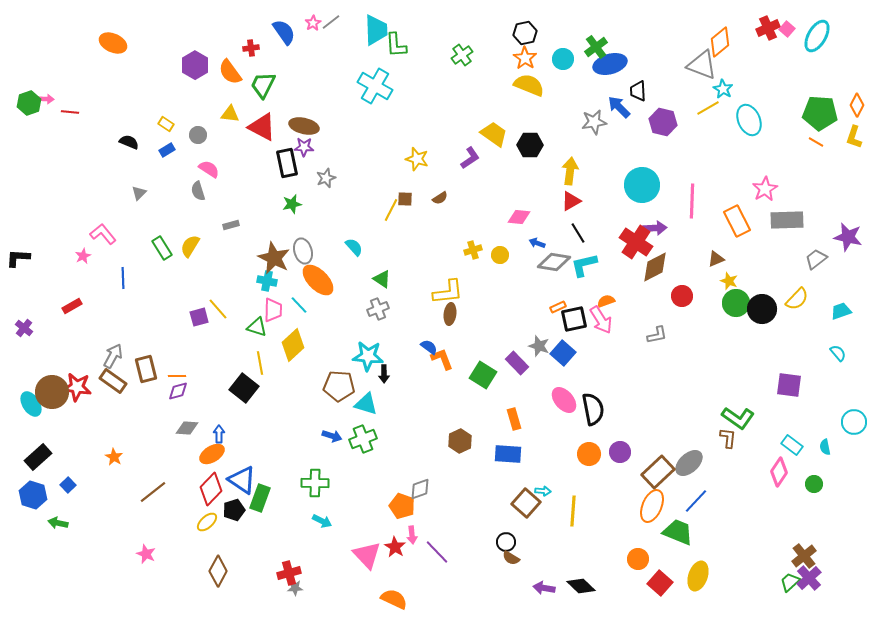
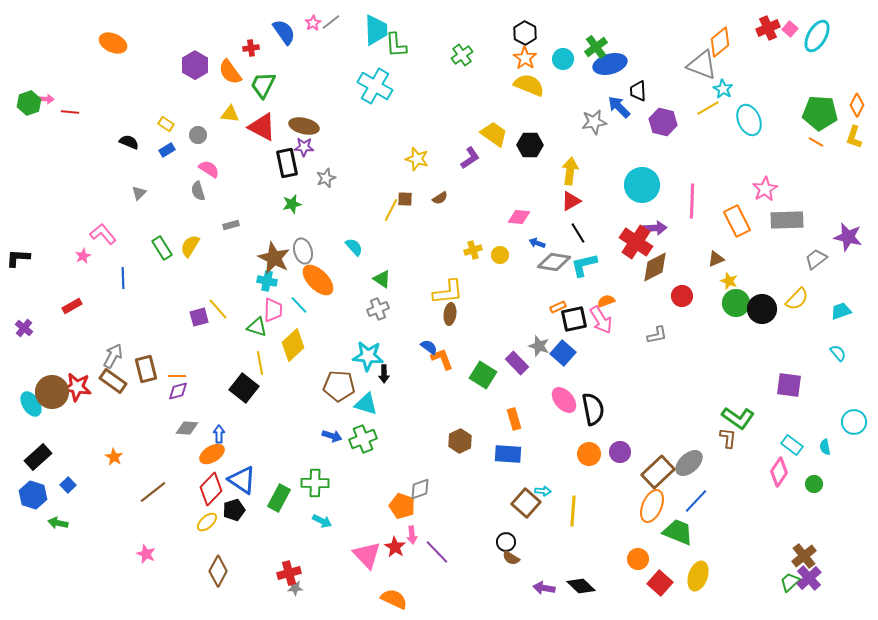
pink square at (787, 29): moved 3 px right
black hexagon at (525, 33): rotated 20 degrees counterclockwise
green rectangle at (260, 498): moved 19 px right; rotated 8 degrees clockwise
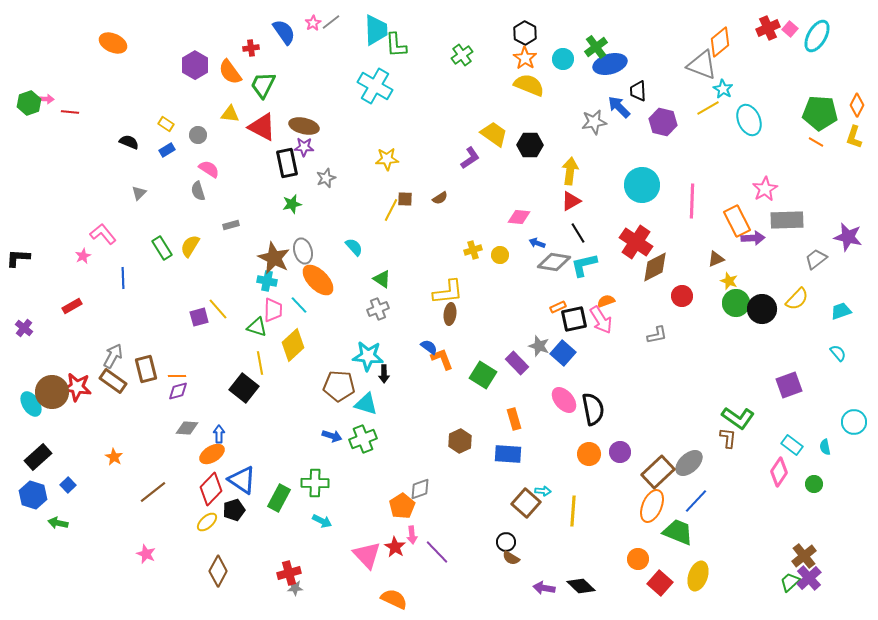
yellow star at (417, 159): moved 30 px left; rotated 20 degrees counterclockwise
purple arrow at (655, 228): moved 98 px right, 10 px down
purple square at (789, 385): rotated 28 degrees counterclockwise
orange pentagon at (402, 506): rotated 20 degrees clockwise
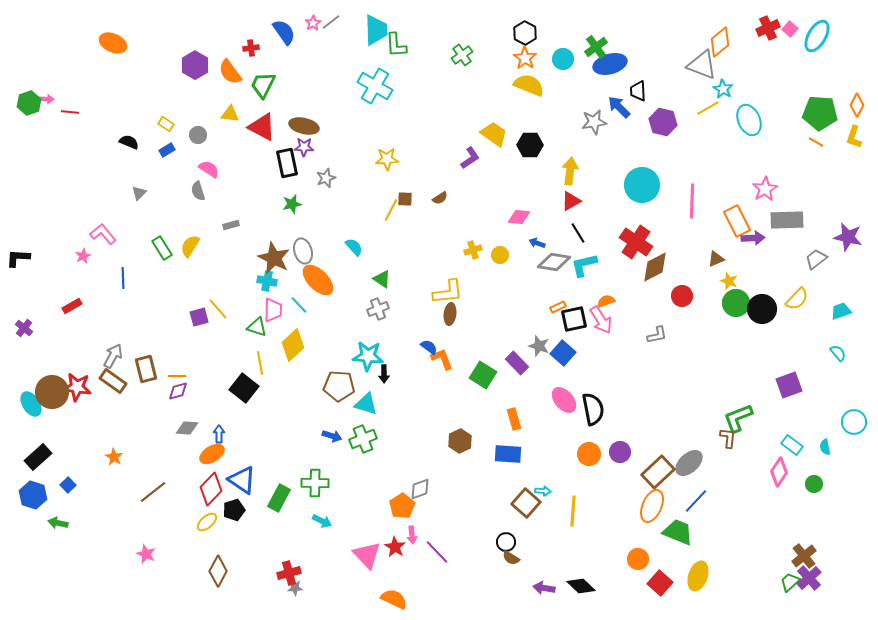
green L-shape at (738, 418): rotated 124 degrees clockwise
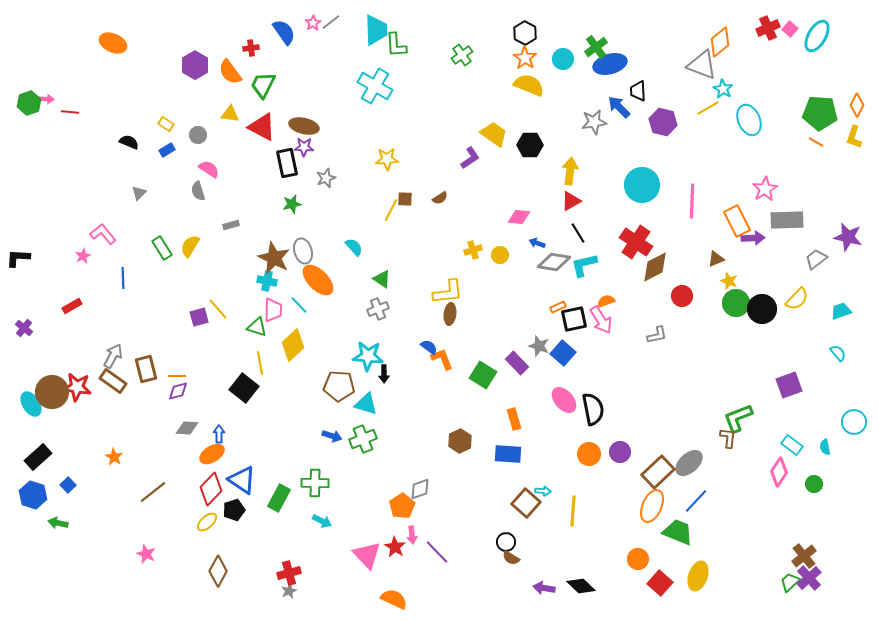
gray star at (295, 588): moved 6 px left, 3 px down; rotated 21 degrees counterclockwise
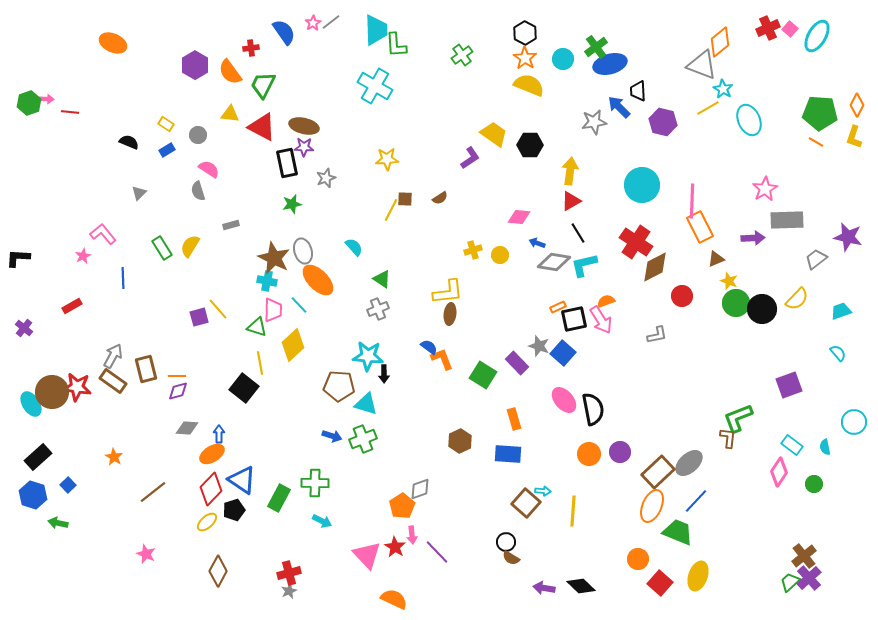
orange rectangle at (737, 221): moved 37 px left, 6 px down
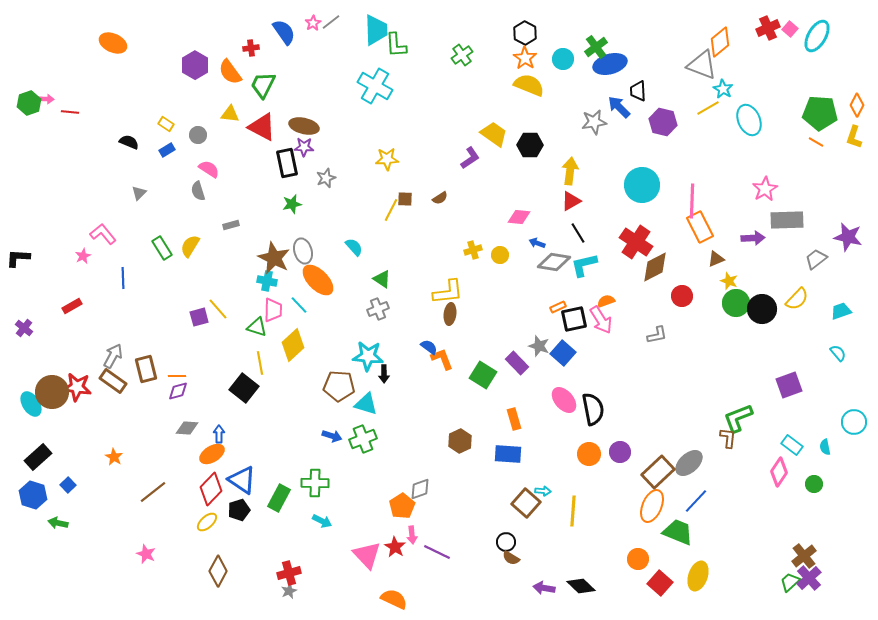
black pentagon at (234, 510): moved 5 px right
purple line at (437, 552): rotated 20 degrees counterclockwise
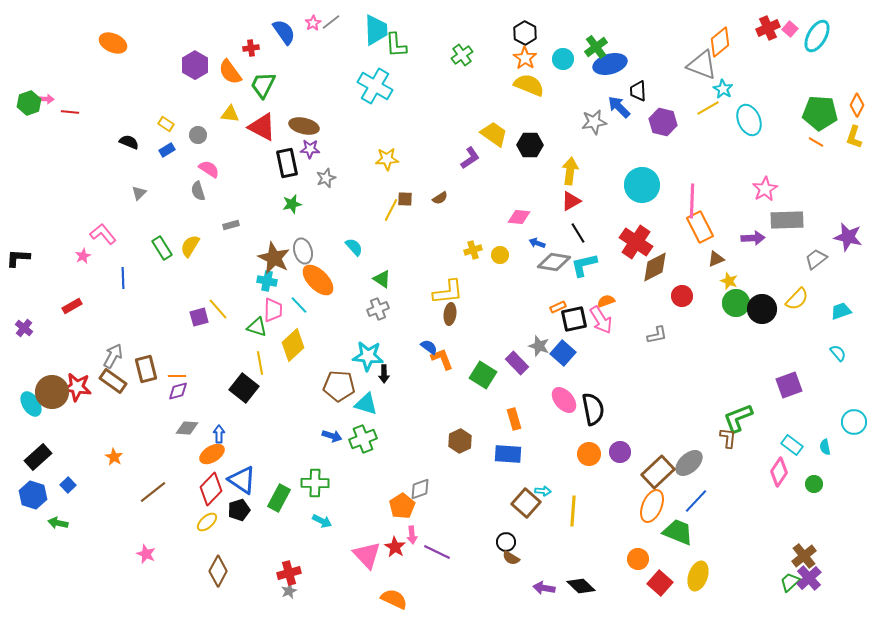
purple star at (304, 147): moved 6 px right, 2 px down
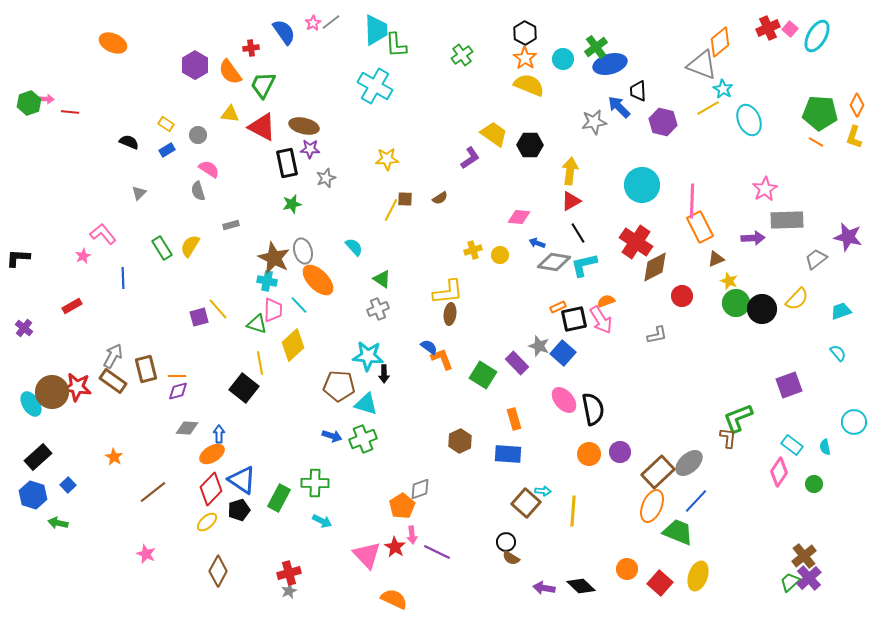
green triangle at (257, 327): moved 3 px up
orange circle at (638, 559): moved 11 px left, 10 px down
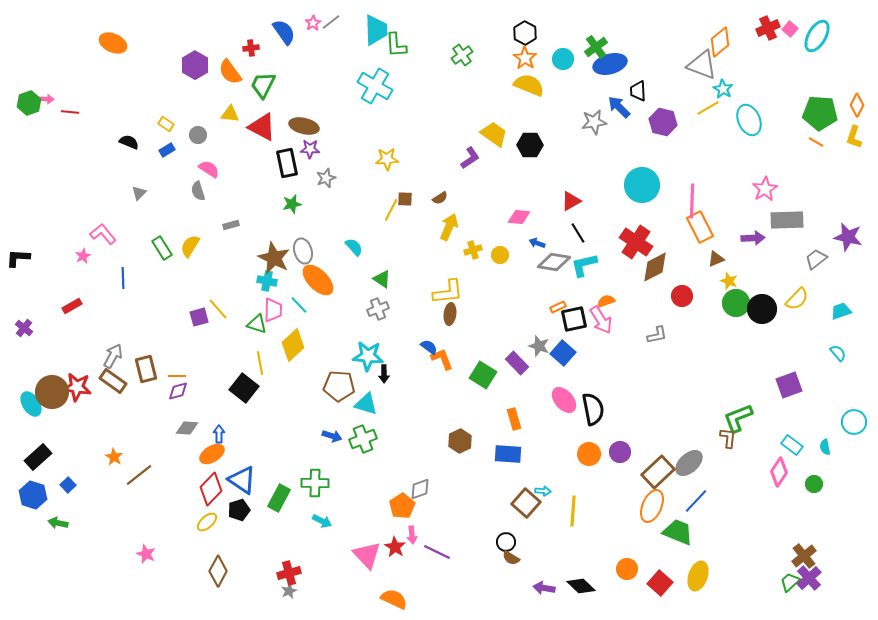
yellow arrow at (570, 171): moved 121 px left, 56 px down; rotated 16 degrees clockwise
brown line at (153, 492): moved 14 px left, 17 px up
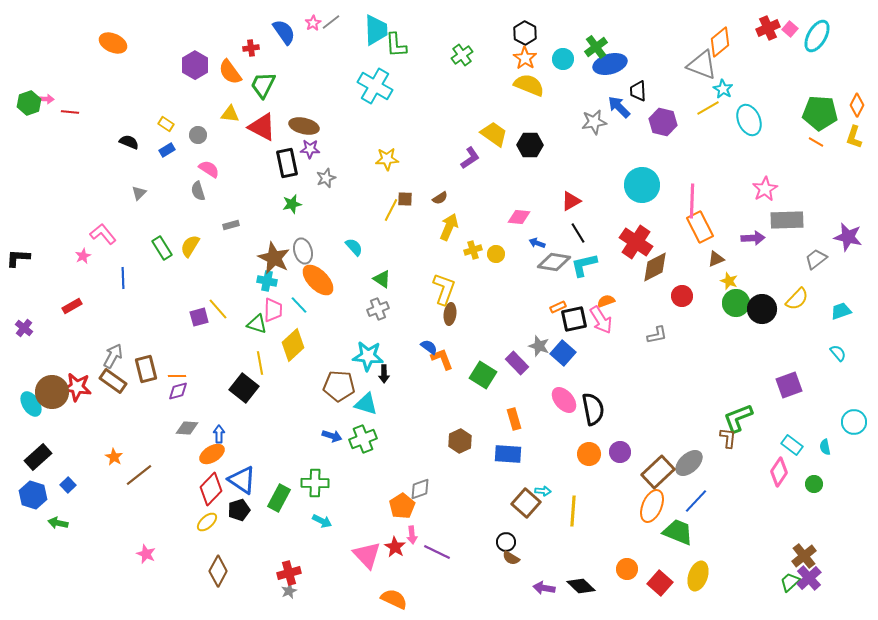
yellow circle at (500, 255): moved 4 px left, 1 px up
yellow L-shape at (448, 292): moved 4 px left, 3 px up; rotated 64 degrees counterclockwise
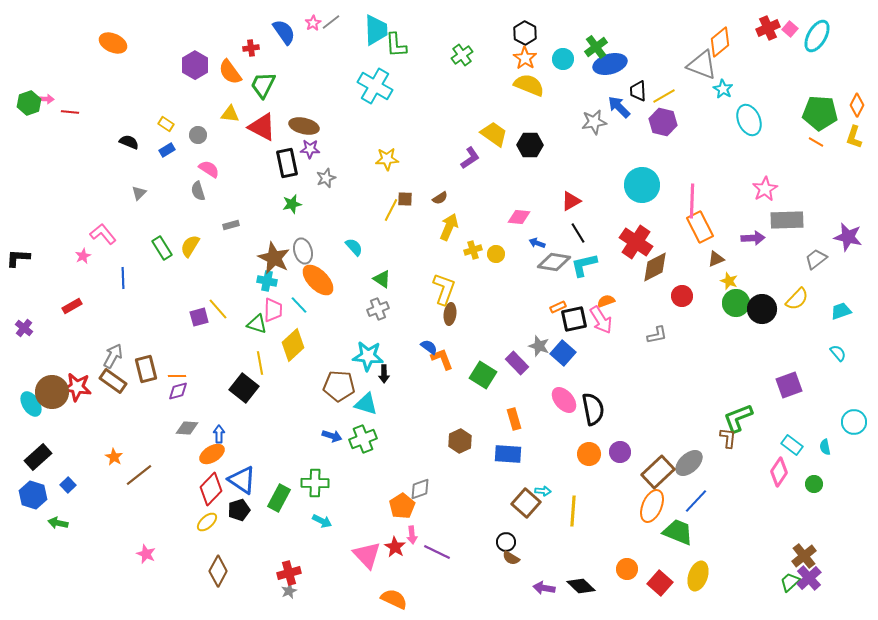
yellow line at (708, 108): moved 44 px left, 12 px up
